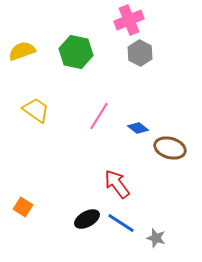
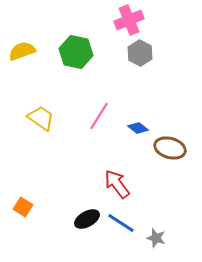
yellow trapezoid: moved 5 px right, 8 px down
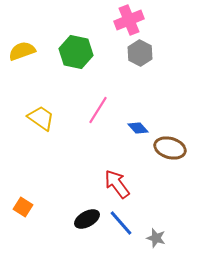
pink line: moved 1 px left, 6 px up
blue diamond: rotated 10 degrees clockwise
blue line: rotated 16 degrees clockwise
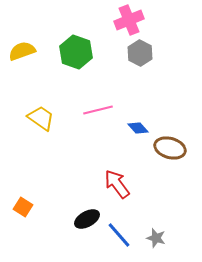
green hexagon: rotated 8 degrees clockwise
pink line: rotated 44 degrees clockwise
blue line: moved 2 px left, 12 px down
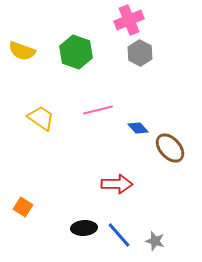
yellow semicircle: rotated 140 degrees counterclockwise
brown ellipse: rotated 32 degrees clockwise
red arrow: rotated 128 degrees clockwise
black ellipse: moved 3 px left, 9 px down; rotated 25 degrees clockwise
gray star: moved 1 px left, 3 px down
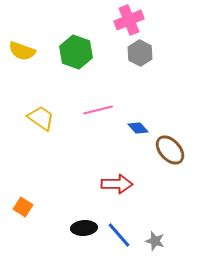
brown ellipse: moved 2 px down
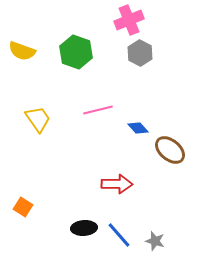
yellow trapezoid: moved 3 px left, 1 px down; rotated 20 degrees clockwise
brown ellipse: rotated 8 degrees counterclockwise
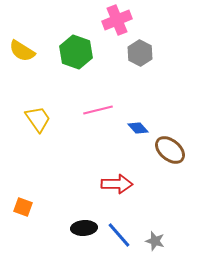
pink cross: moved 12 px left
yellow semicircle: rotated 12 degrees clockwise
orange square: rotated 12 degrees counterclockwise
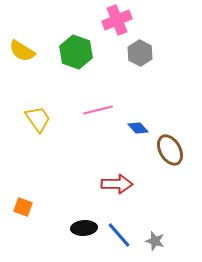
brown ellipse: rotated 20 degrees clockwise
